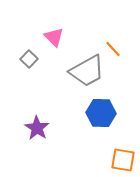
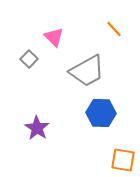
orange line: moved 1 px right, 20 px up
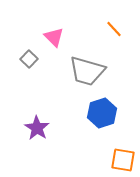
gray trapezoid: rotated 45 degrees clockwise
blue hexagon: moved 1 px right; rotated 20 degrees counterclockwise
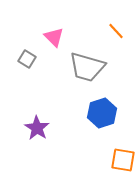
orange line: moved 2 px right, 2 px down
gray square: moved 2 px left; rotated 12 degrees counterclockwise
gray trapezoid: moved 4 px up
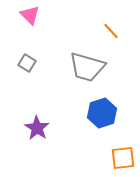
orange line: moved 5 px left
pink triangle: moved 24 px left, 22 px up
gray square: moved 4 px down
orange square: moved 2 px up; rotated 15 degrees counterclockwise
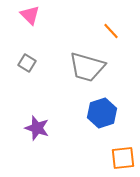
purple star: rotated 15 degrees counterclockwise
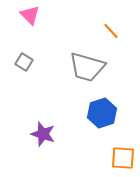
gray square: moved 3 px left, 1 px up
purple star: moved 6 px right, 6 px down
orange square: rotated 10 degrees clockwise
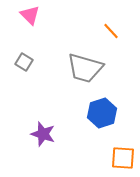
gray trapezoid: moved 2 px left, 1 px down
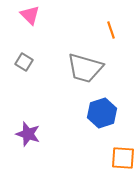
orange line: moved 1 px up; rotated 24 degrees clockwise
purple star: moved 15 px left
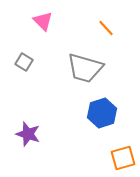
pink triangle: moved 13 px right, 6 px down
orange line: moved 5 px left, 2 px up; rotated 24 degrees counterclockwise
orange square: rotated 20 degrees counterclockwise
